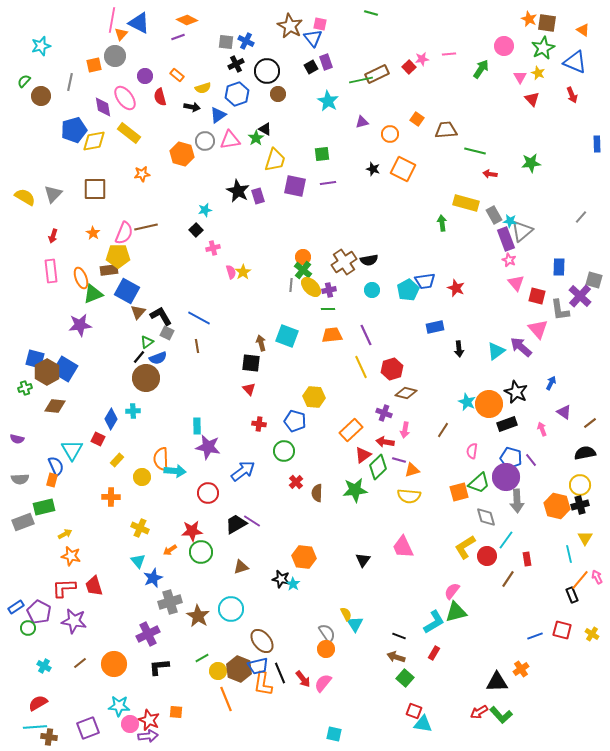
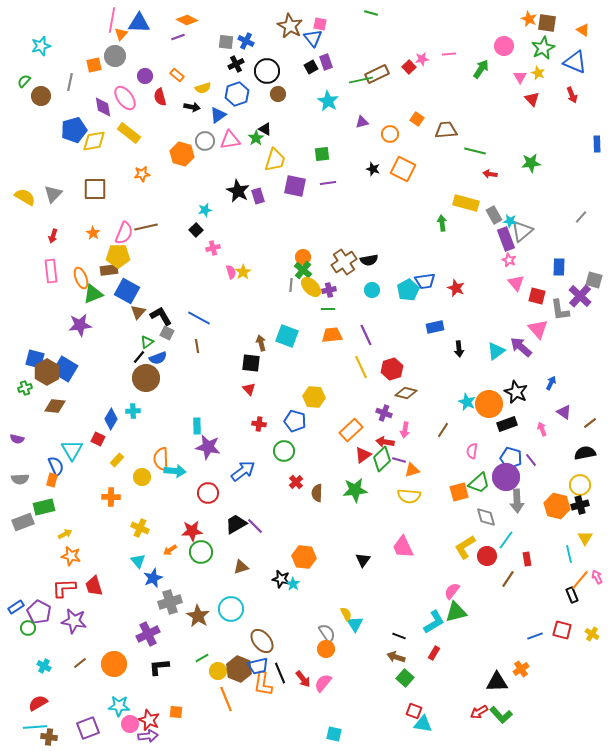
blue triangle at (139, 23): rotated 25 degrees counterclockwise
green diamond at (378, 467): moved 4 px right, 8 px up
purple line at (252, 521): moved 3 px right, 5 px down; rotated 12 degrees clockwise
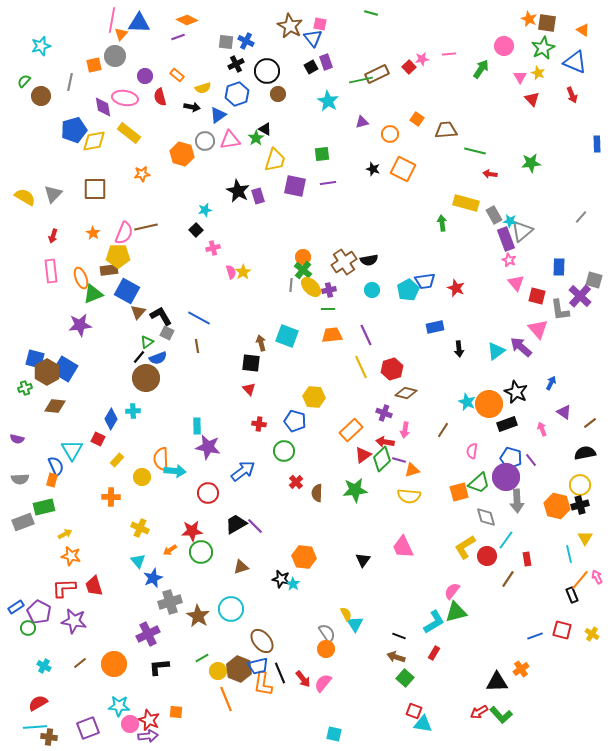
pink ellipse at (125, 98): rotated 45 degrees counterclockwise
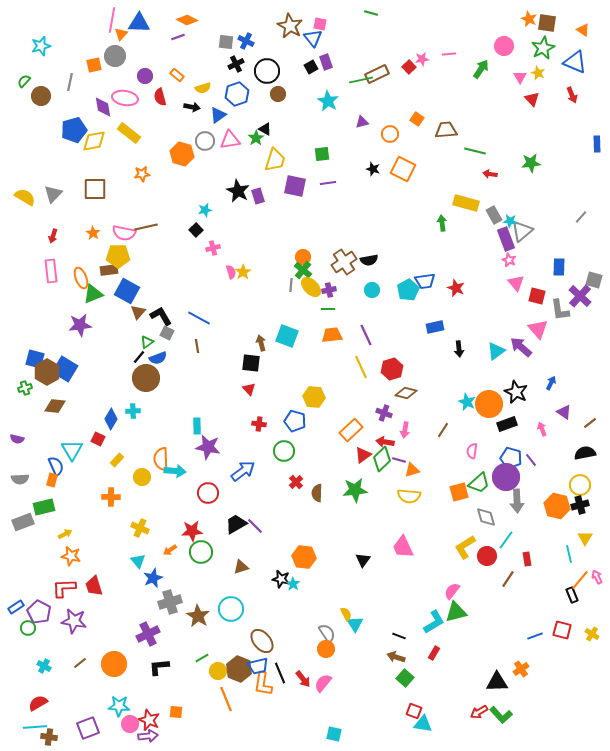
pink semicircle at (124, 233): rotated 80 degrees clockwise
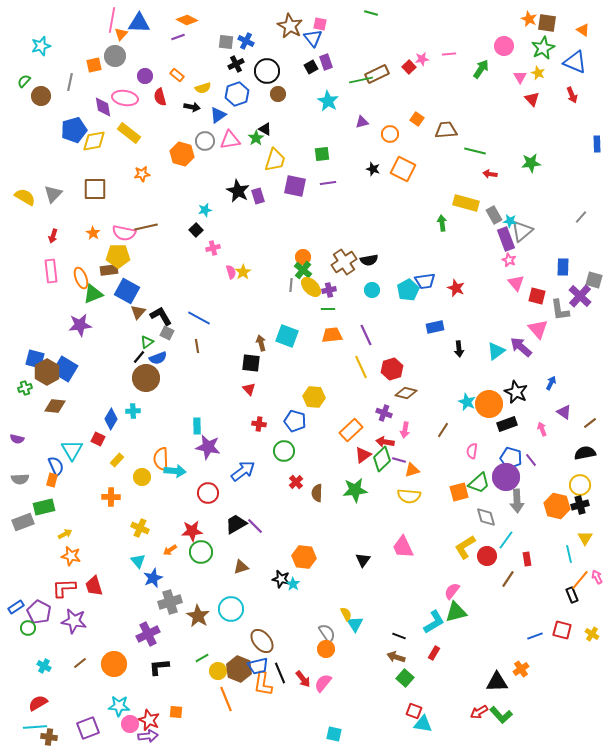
blue rectangle at (559, 267): moved 4 px right
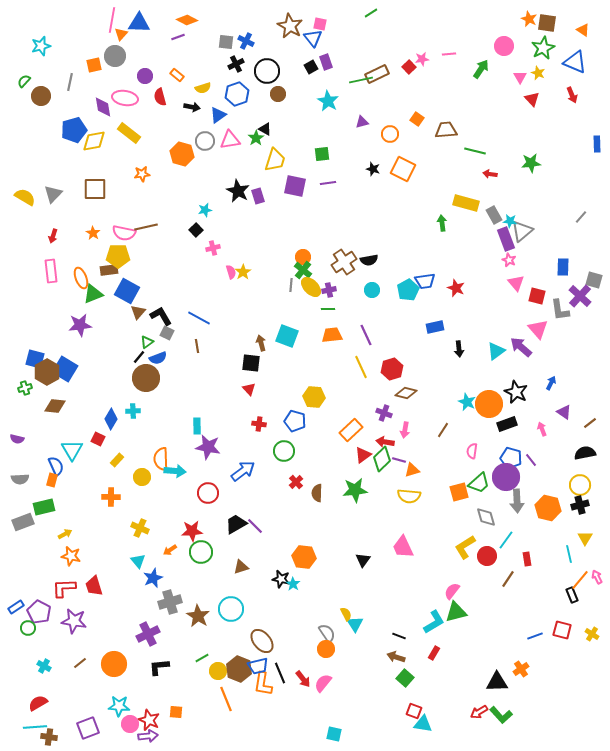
green line at (371, 13): rotated 48 degrees counterclockwise
orange hexagon at (557, 506): moved 9 px left, 2 px down
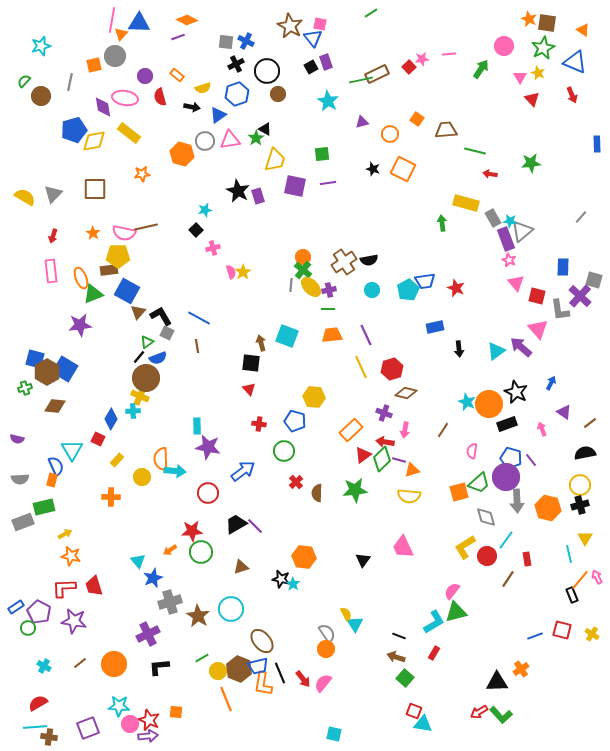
gray rectangle at (494, 215): moved 1 px left, 3 px down
yellow cross at (140, 528): moved 132 px up
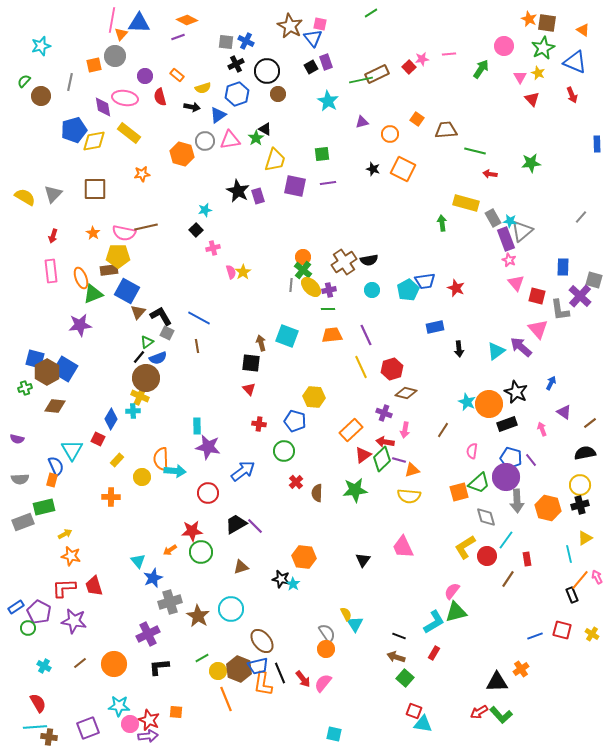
yellow triangle at (585, 538): rotated 28 degrees clockwise
red semicircle at (38, 703): rotated 90 degrees clockwise
